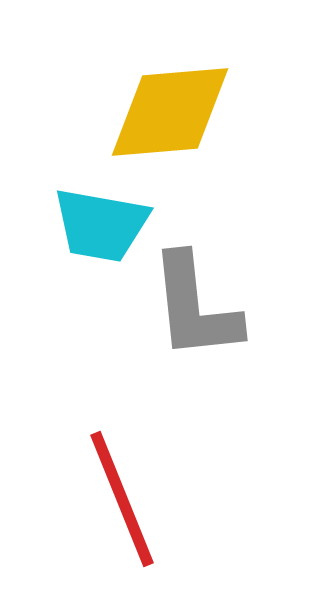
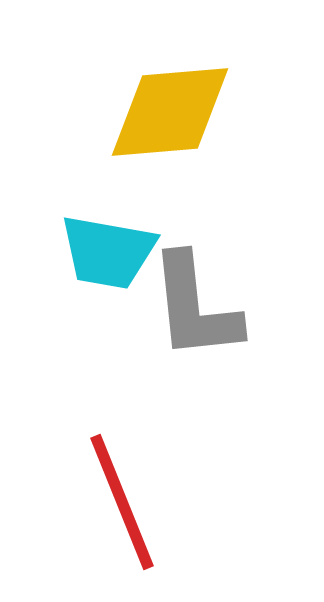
cyan trapezoid: moved 7 px right, 27 px down
red line: moved 3 px down
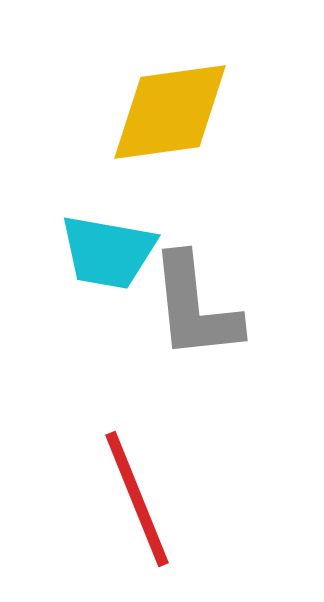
yellow diamond: rotated 3 degrees counterclockwise
red line: moved 15 px right, 3 px up
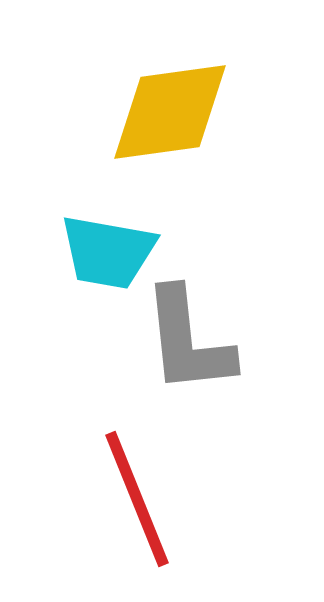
gray L-shape: moved 7 px left, 34 px down
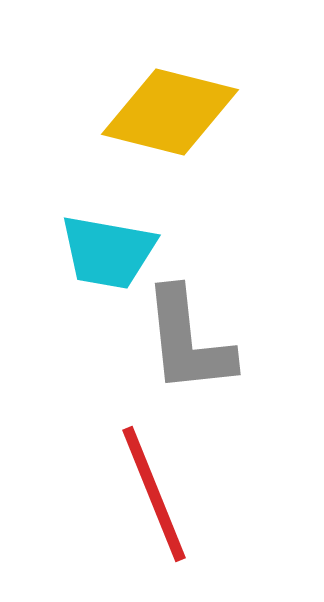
yellow diamond: rotated 22 degrees clockwise
red line: moved 17 px right, 5 px up
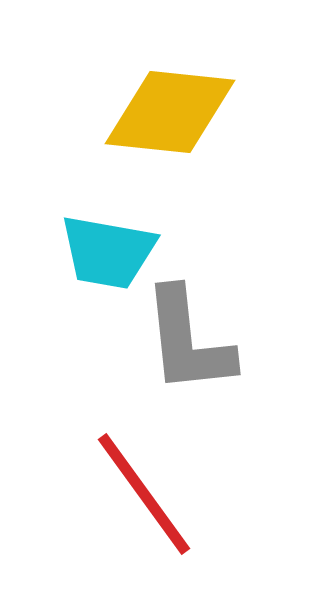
yellow diamond: rotated 8 degrees counterclockwise
red line: moved 10 px left; rotated 14 degrees counterclockwise
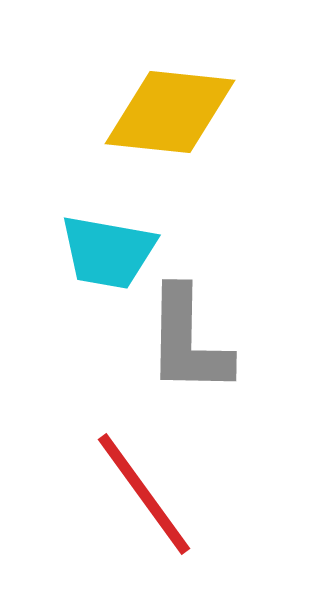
gray L-shape: rotated 7 degrees clockwise
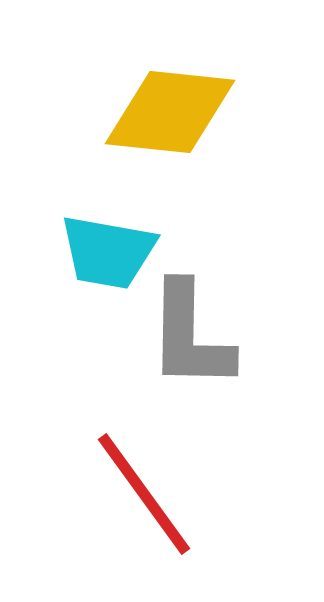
gray L-shape: moved 2 px right, 5 px up
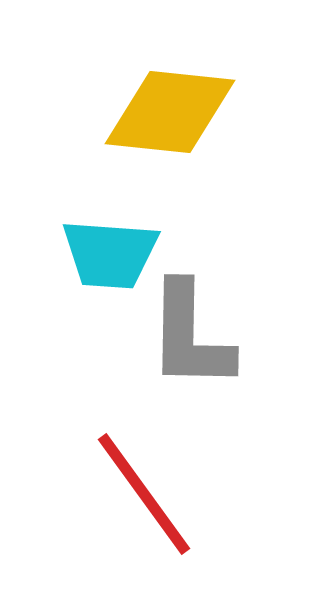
cyan trapezoid: moved 2 px right, 2 px down; rotated 6 degrees counterclockwise
